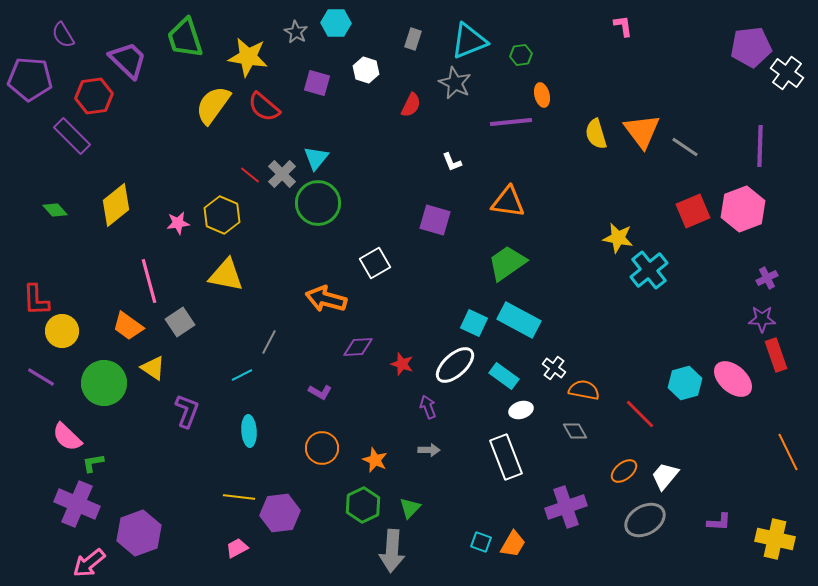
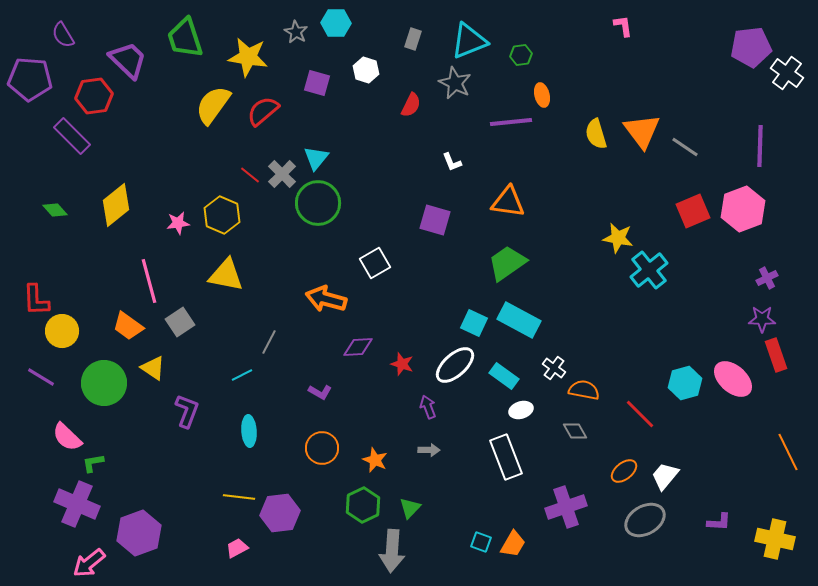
red semicircle at (264, 107): moved 1 px left, 4 px down; rotated 100 degrees clockwise
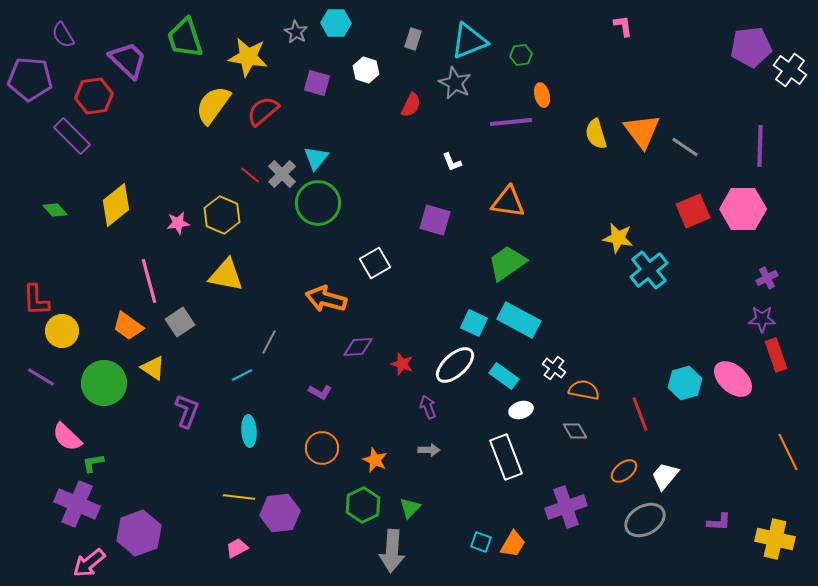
white cross at (787, 73): moved 3 px right, 3 px up
pink hexagon at (743, 209): rotated 21 degrees clockwise
red line at (640, 414): rotated 24 degrees clockwise
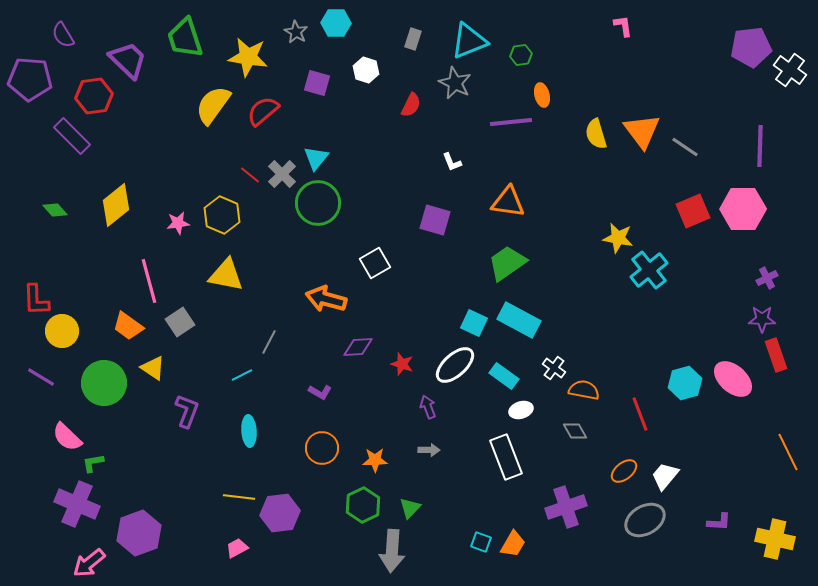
orange star at (375, 460): rotated 25 degrees counterclockwise
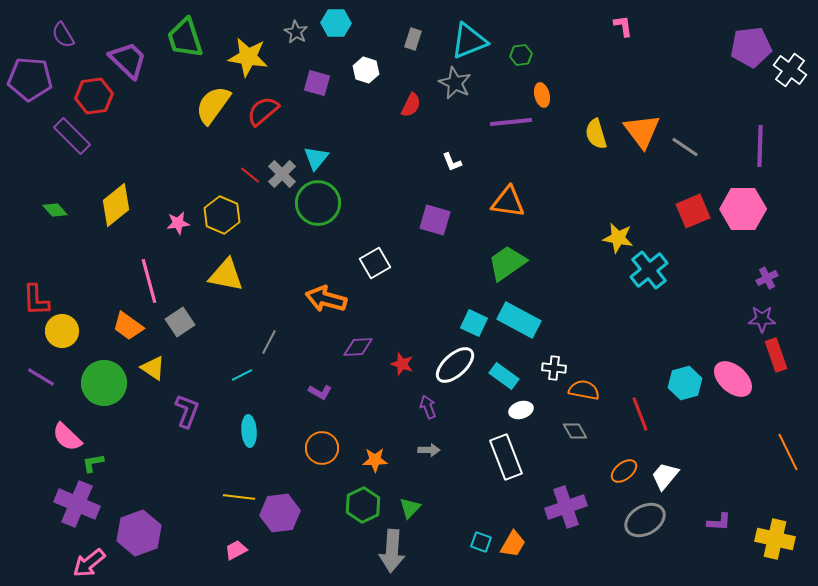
white cross at (554, 368): rotated 30 degrees counterclockwise
pink trapezoid at (237, 548): moved 1 px left, 2 px down
